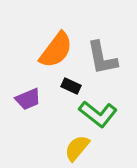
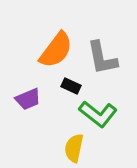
yellow semicircle: moved 3 px left; rotated 28 degrees counterclockwise
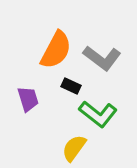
orange semicircle: rotated 9 degrees counterclockwise
gray L-shape: rotated 42 degrees counterclockwise
purple trapezoid: rotated 84 degrees counterclockwise
yellow semicircle: rotated 24 degrees clockwise
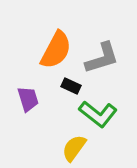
gray L-shape: rotated 54 degrees counterclockwise
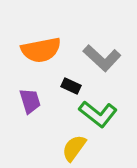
orange semicircle: moved 15 px left; rotated 51 degrees clockwise
gray L-shape: rotated 60 degrees clockwise
purple trapezoid: moved 2 px right, 2 px down
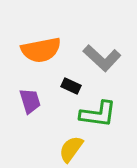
green L-shape: rotated 30 degrees counterclockwise
yellow semicircle: moved 3 px left, 1 px down
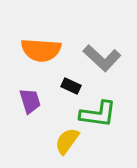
orange semicircle: rotated 15 degrees clockwise
yellow semicircle: moved 4 px left, 8 px up
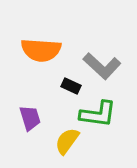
gray L-shape: moved 8 px down
purple trapezoid: moved 17 px down
